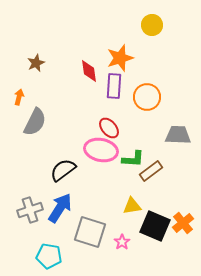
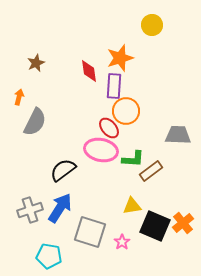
orange circle: moved 21 px left, 14 px down
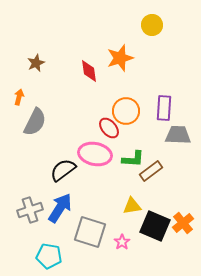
purple rectangle: moved 50 px right, 22 px down
pink ellipse: moved 6 px left, 4 px down
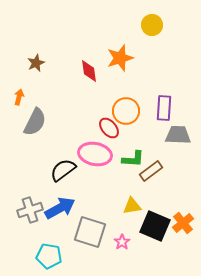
blue arrow: rotated 28 degrees clockwise
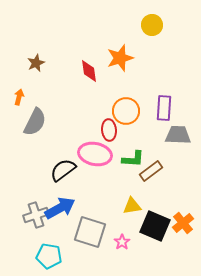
red ellipse: moved 2 px down; rotated 35 degrees clockwise
gray cross: moved 6 px right, 5 px down
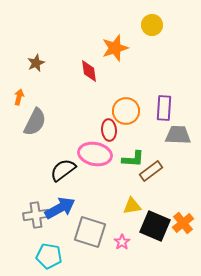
orange star: moved 5 px left, 10 px up
gray cross: rotated 10 degrees clockwise
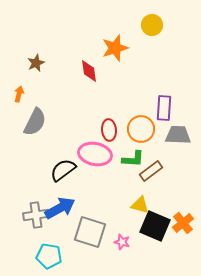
orange arrow: moved 3 px up
orange circle: moved 15 px right, 18 px down
yellow triangle: moved 8 px right, 1 px up; rotated 24 degrees clockwise
pink star: rotated 21 degrees counterclockwise
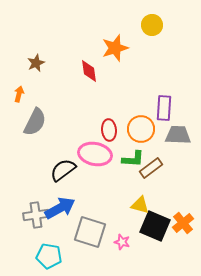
brown rectangle: moved 3 px up
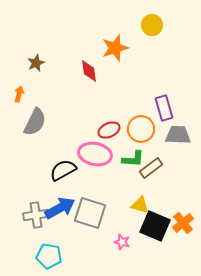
purple rectangle: rotated 20 degrees counterclockwise
red ellipse: rotated 70 degrees clockwise
black semicircle: rotated 8 degrees clockwise
gray square: moved 19 px up
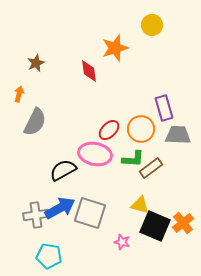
red ellipse: rotated 20 degrees counterclockwise
